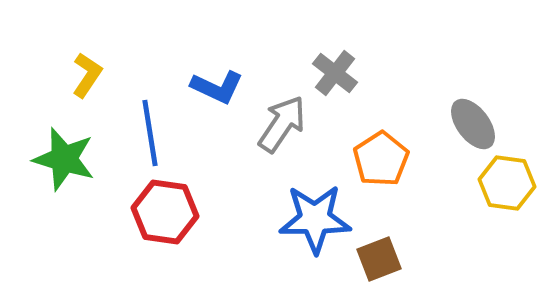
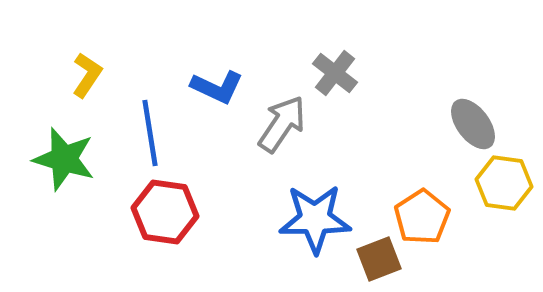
orange pentagon: moved 41 px right, 58 px down
yellow hexagon: moved 3 px left
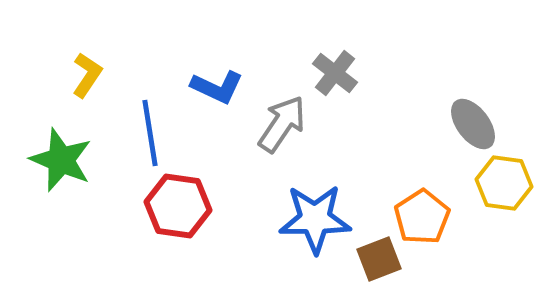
green star: moved 3 px left, 1 px down; rotated 6 degrees clockwise
red hexagon: moved 13 px right, 6 px up
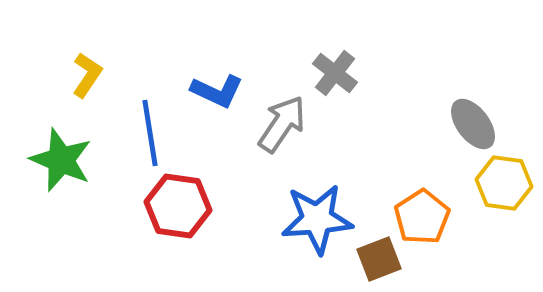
blue L-shape: moved 4 px down
blue star: moved 2 px right; rotated 4 degrees counterclockwise
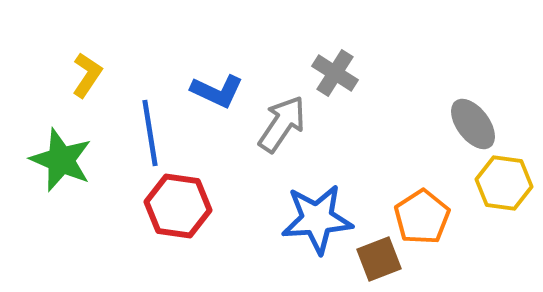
gray cross: rotated 6 degrees counterclockwise
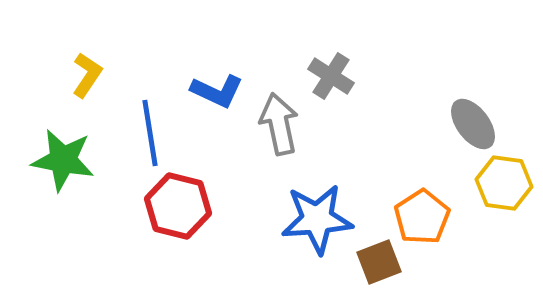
gray cross: moved 4 px left, 3 px down
gray arrow: moved 3 px left; rotated 46 degrees counterclockwise
green star: moved 2 px right; rotated 12 degrees counterclockwise
red hexagon: rotated 6 degrees clockwise
brown square: moved 3 px down
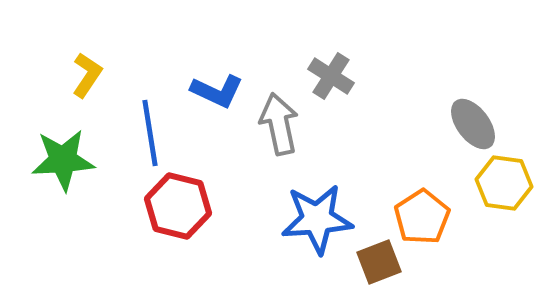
green star: rotated 14 degrees counterclockwise
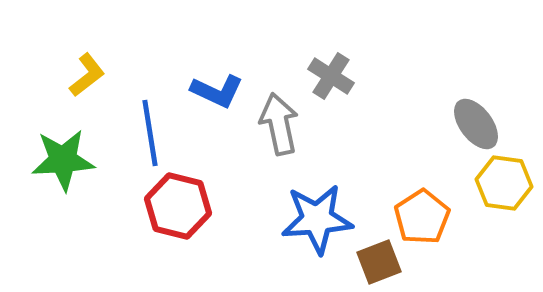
yellow L-shape: rotated 18 degrees clockwise
gray ellipse: moved 3 px right
